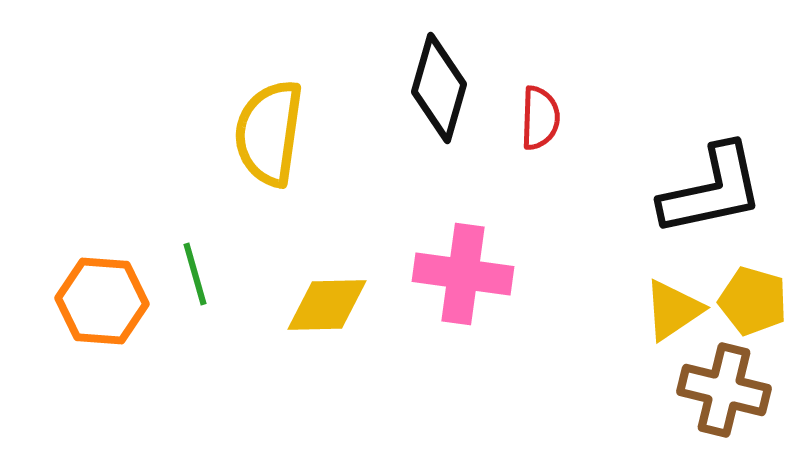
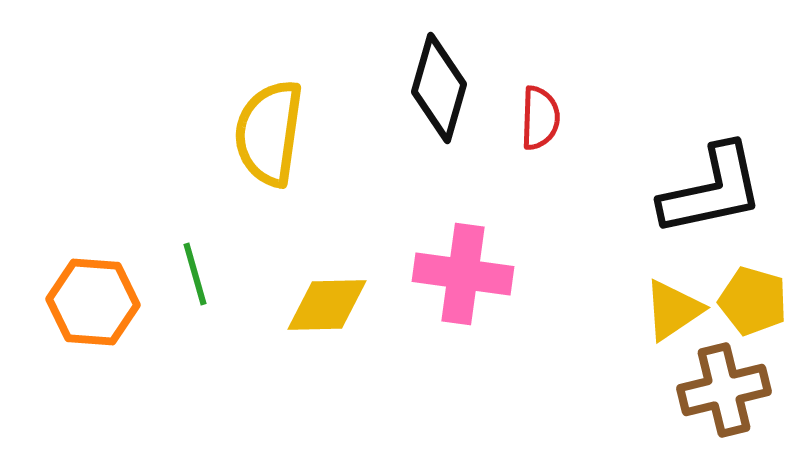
orange hexagon: moved 9 px left, 1 px down
brown cross: rotated 28 degrees counterclockwise
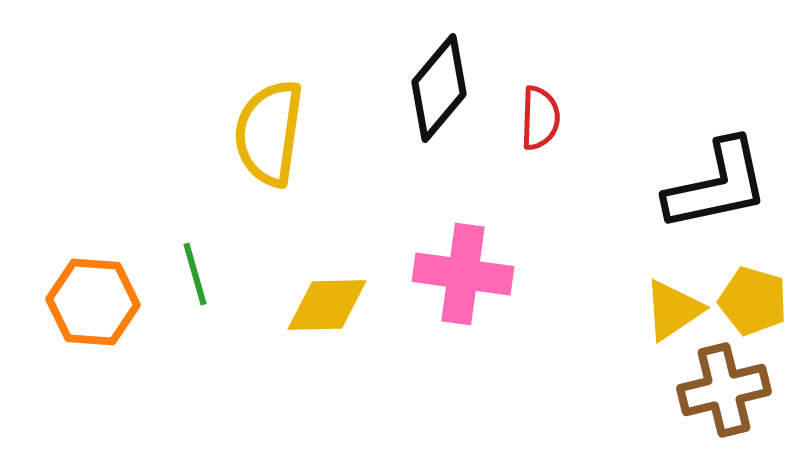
black diamond: rotated 24 degrees clockwise
black L-shape: moved 5 px right, 5 px up
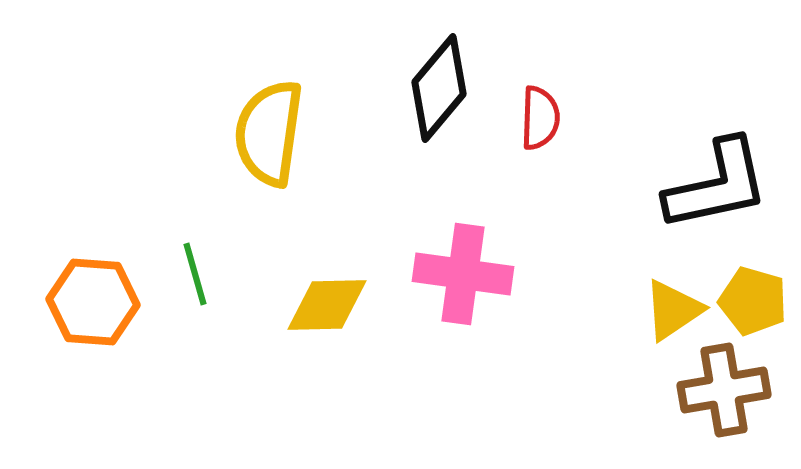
brown cross: rotated 4 degrees clockwise
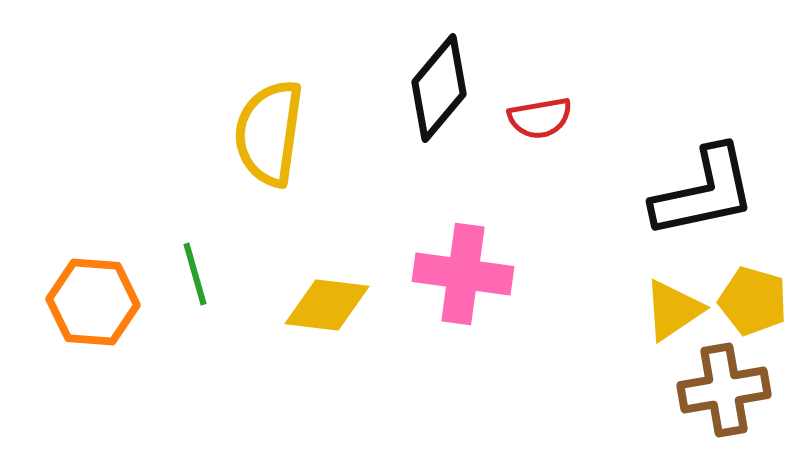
red semicircle: rotated 78 degrees clockwise
black L-shape: moved 13 px left, 7 px down
yellow diamond: rotated 8 degrees clockwise
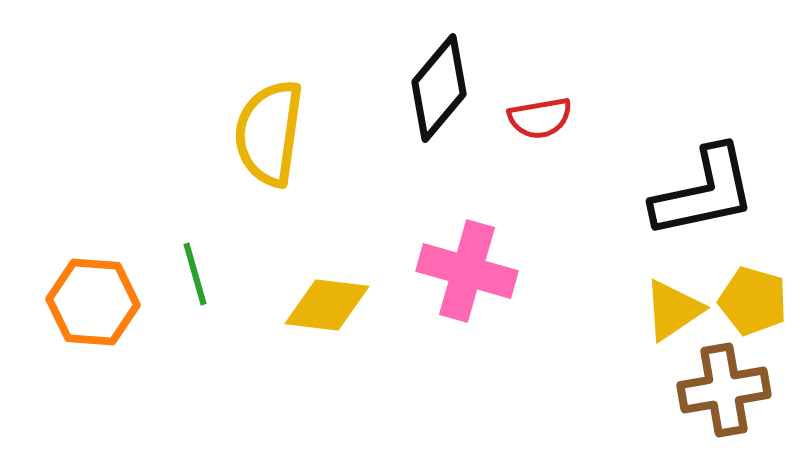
pink cross: moved 4 px right, 3 px up; rotated 8 degrees clockwise
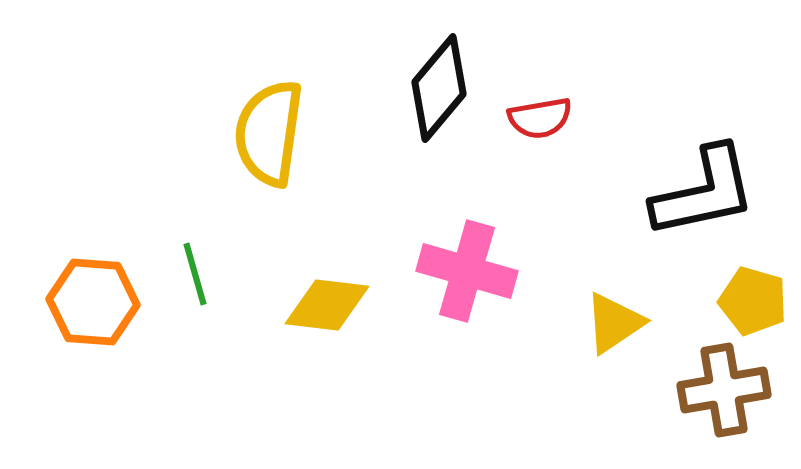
yellow triangle: moved 59 px left, 13 px down
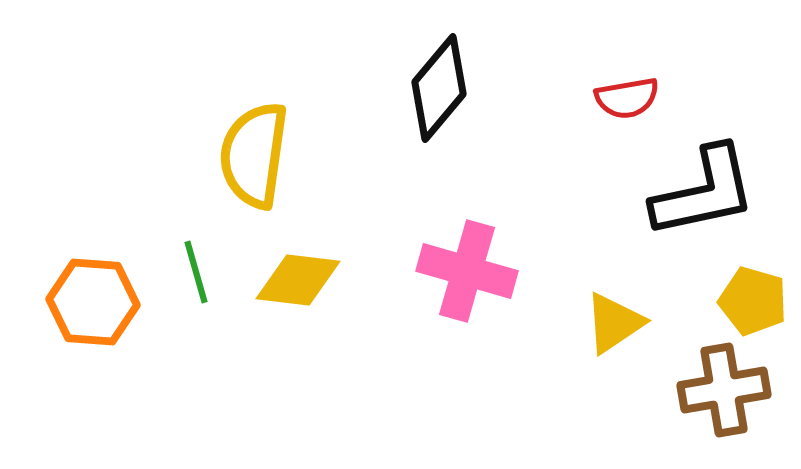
red semicircle: moved 87 px right, 20 px up
yellow semicircle: moved 15 px left, 22 px down
green line: moved 1 px right, 2 px up
yellow diamond: moved 29 px left, 25 px up
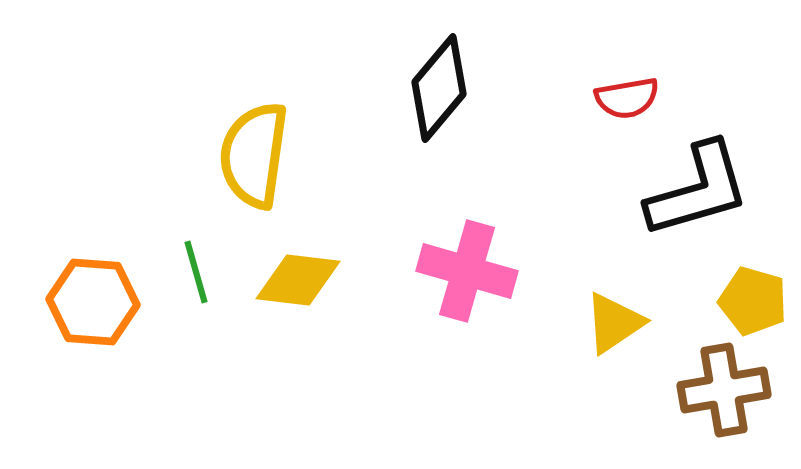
black L-shape: moved 6 px left, 2 px up; rotated 4 degrees counterclockwise
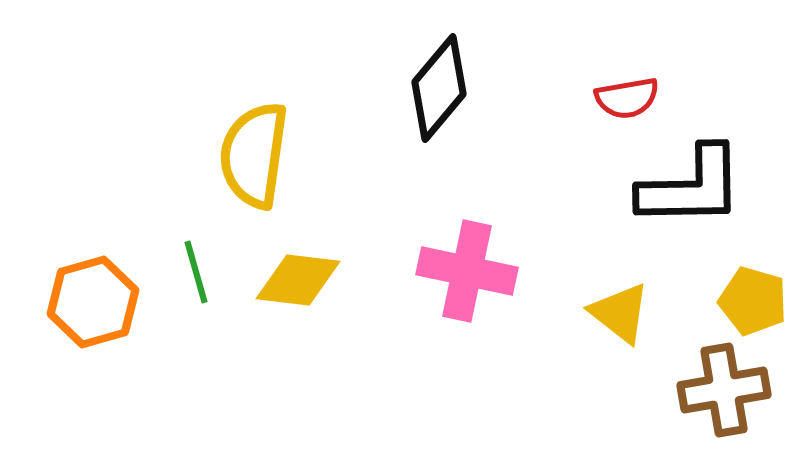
black L-shape: moved 7 px left, 3 px up; rotated 15 degrees clockwise
pink cross: rotated 4 degrees counterclockwise
orange hexagon: rotated 20 degrees counterclockwise
yellow triangle: moved 6 px right, 10 px up; rotated 48 degrees counterclockwise
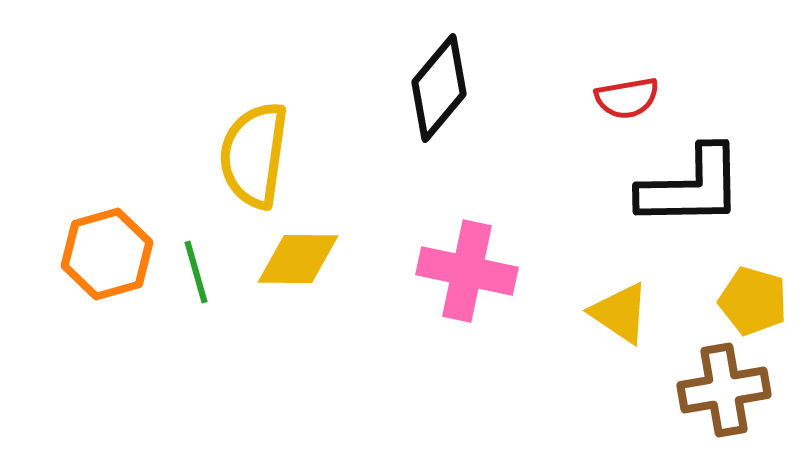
yellow diamond: moved 21 px up; rotated 6 degrees counterclockwise
orange hexagon: moved 14 px right, 48 px up
yellow triangle: rotated 4 degrees counterclockwise
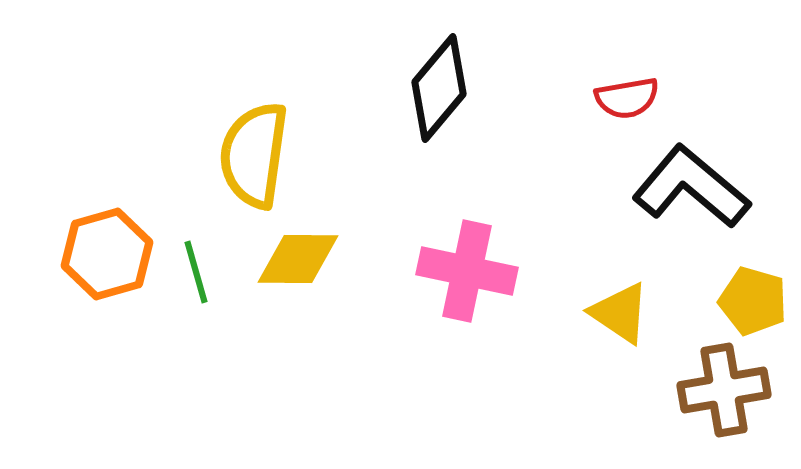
black L-shape: rotated 139 degrees counterclockwise
